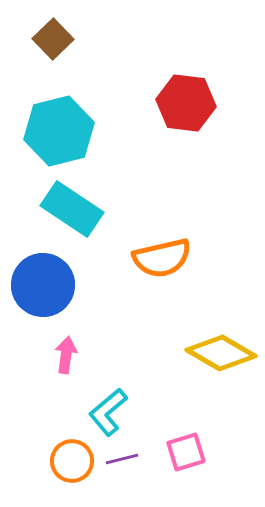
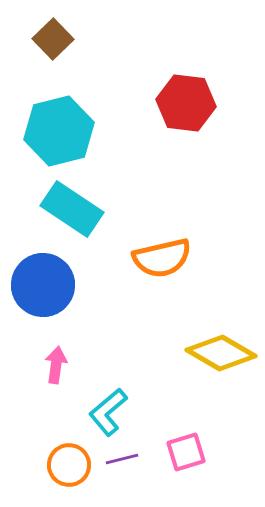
pink arrow: moved 10 px left, 10 px down
orange circle: moved 3 px left, 4 px down
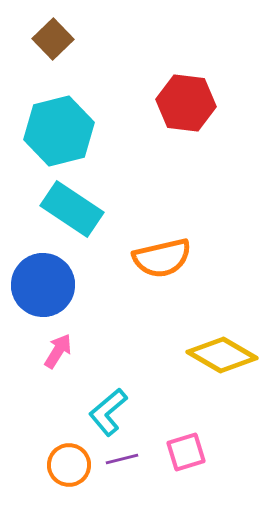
yellow diamond: moved 1 px right, 2 px down
pink arrow: moved 2 px right, 14 px up; rotated 24 degrees clockwise
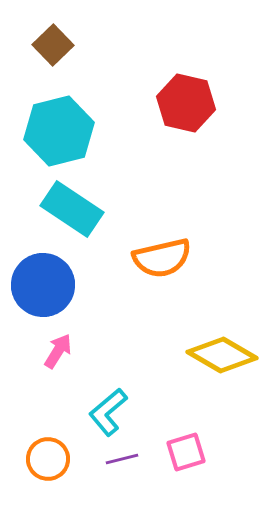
brown square: moved 6 px down
red hexagon: rotated 6 degrees clockwise
orange circle: moved 21 px left, 6 px up
